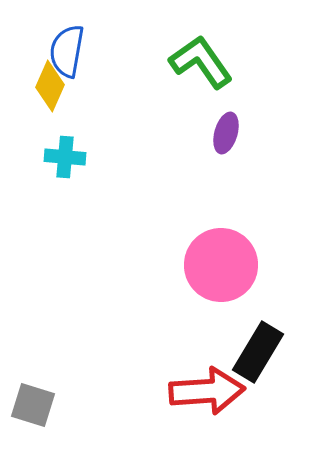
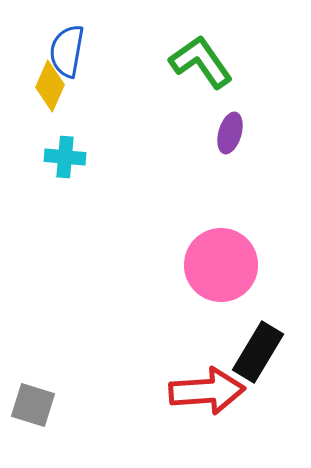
purple ellipse: moved 4 px right
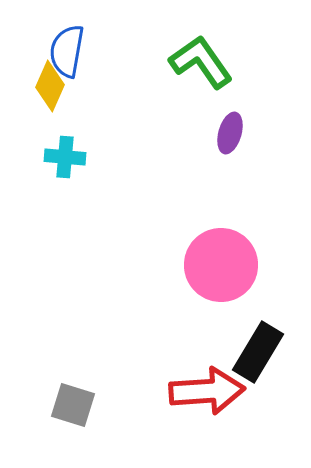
gray square: moved 40 px right
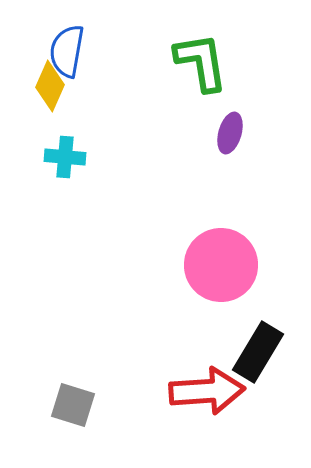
green L-shape: rotated 26 degrees clockwise
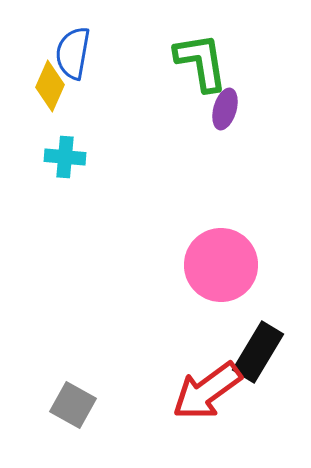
blue semicircle: moved 6 px right, 2 px down
purple ellipse: moved 5 px left, 24 px up
red arrow: rotated 148 degrees clockwise
gray square: rotated 12 degrees clockwise
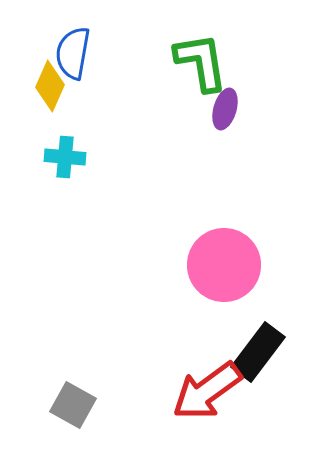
pink circle: moved 3 px right
black rectangle: rotated 6 degrees clockwise
